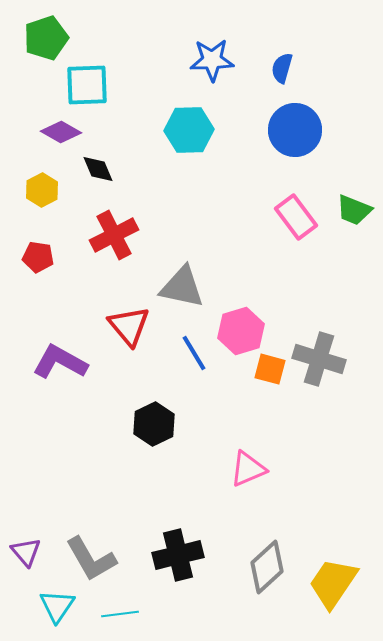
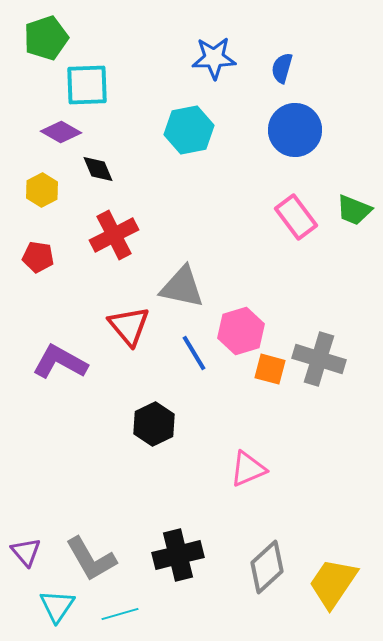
blue star: moved 2 px right, 2 px up
cyan hexagon: rotated 9 degrees counterclockwise
cyan line: rotated 9 degrees counterclockwise
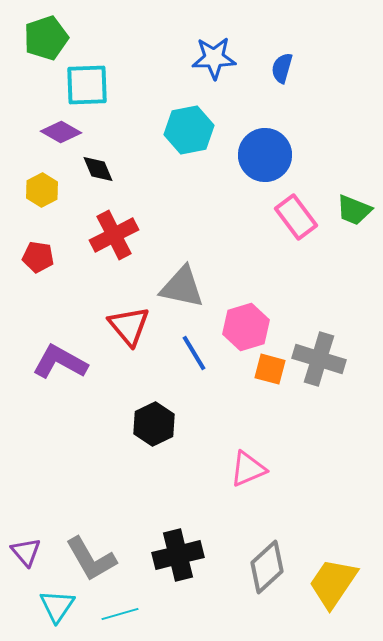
blue circle: moved 30 px left, 25 px down
pink hexagon: moved 5 px right, 4 px up
